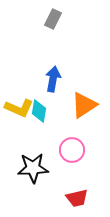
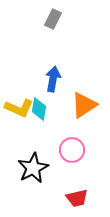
cyan diamond: moved 2 px up
black star: rotated 24 degrees counterclockwise
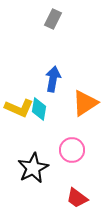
orange triangle: moved 1 px right, 2 px up
red trapezoid: rotated 50 degrees clockwise
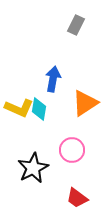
gray rectangle: moved 23 px right, 6 px down
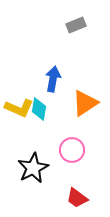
gray rectangle: rotated 42 degrees clockwise
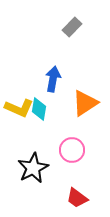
gray rectangle: moved 4 px left, 2 px down; rotated 24 degrees counterclockwise
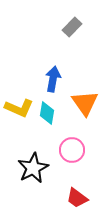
orange triangle: rotated 32 degrees counterclockwise
cyan diamond: moved 8 px right, 4 px down
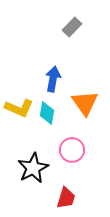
red trapezoid: moved 11 px left; rotated 110 degrees counterclockwise
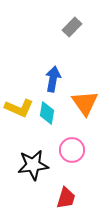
black star: moved 3 px up; rotated 20 degrees clockwise
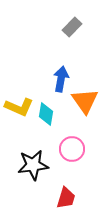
blue arrow: moved 8 px right
orange triangle: moved 2 px up
yellow L-shape: moved 1 px up
cyan diamond: moved 1 px left, 1 px down
pink circle: moved 1 px up
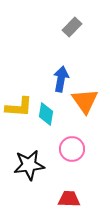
yellow L-shape: rotated 20 degrees counterclockwise
black star: moved 4 px left
red trapezoid: moved 3 px right, 1 px down; rotated 105 degrees counterclockwise
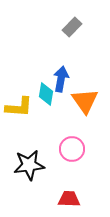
cyan diamond: moved 20 px up
